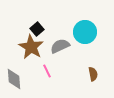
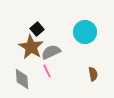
gray semicircle: moved 9 px left, 6 px down
gray diamond: moved 8 px right
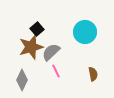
brown star: rotated 25 degrees clockwise
gray semicircle: rotated 18 degrees counterclockwise
pink line: moved 9 px right
gray diamond: moved 1 px down; rotated 30 degrees clockwise
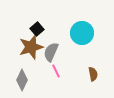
cyan circle: moved 3 px left, 1 px down
gray semicircle: rotated 24 degrees counterclockwise
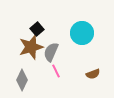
brown semicircle: rotated 80 degrees clockwise
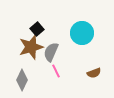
brown semicircle: moved 1 px right, 1 px up
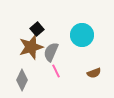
cyan circle: moved 2 px down
